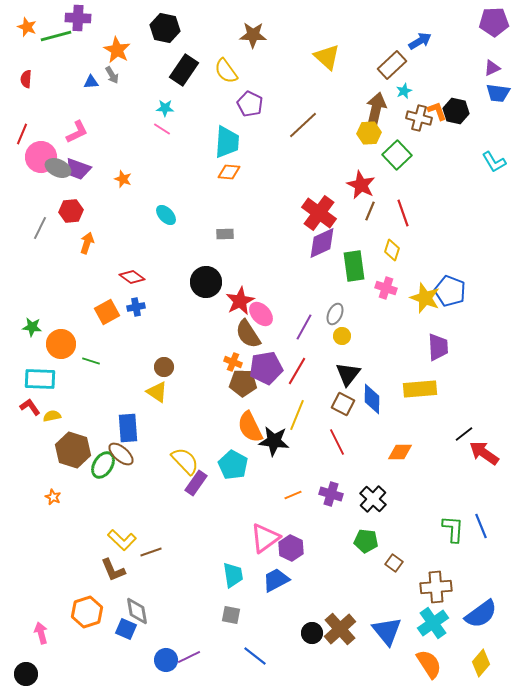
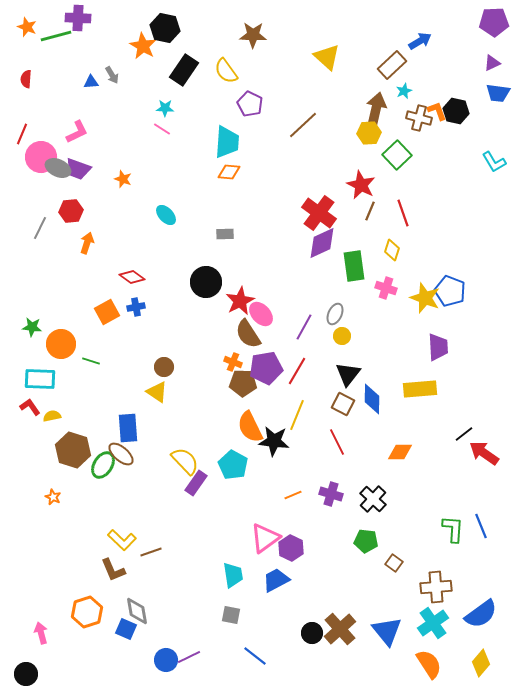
orange star at (117, 50): moved 26 px right, 4 px up
purple triangle at (492, 68): moved 5 px up
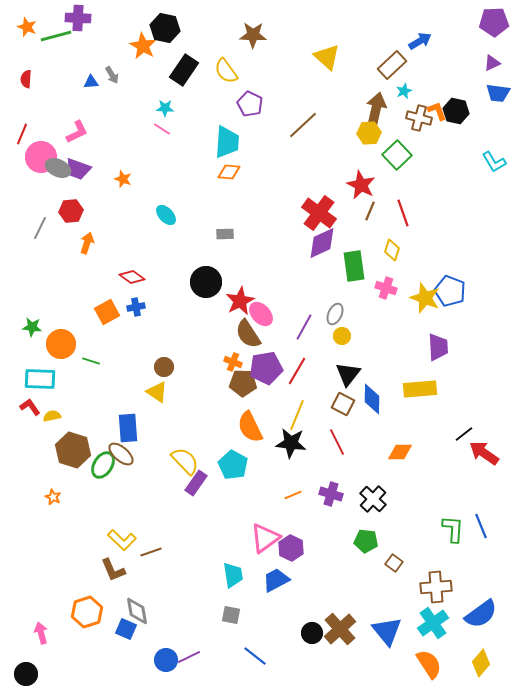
black star at (274, 441): moved 17 px right, 2 px down
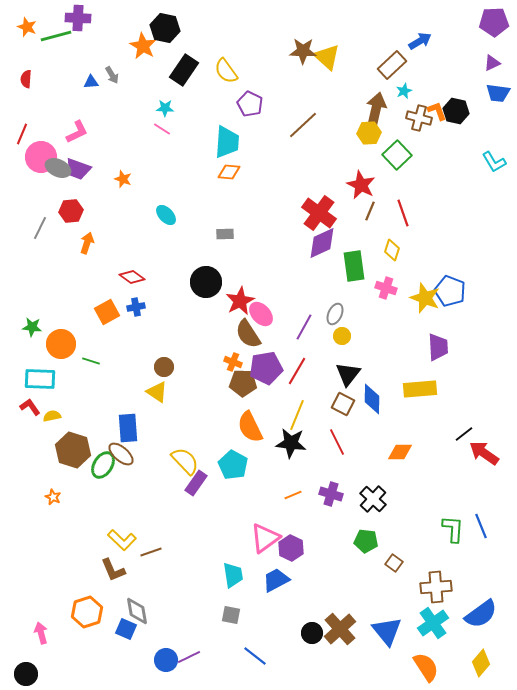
brown star at (253, 35): moved 50 px right, 16 px down
orange semicircle at (429, 664): moved 3 px left, 3 px down
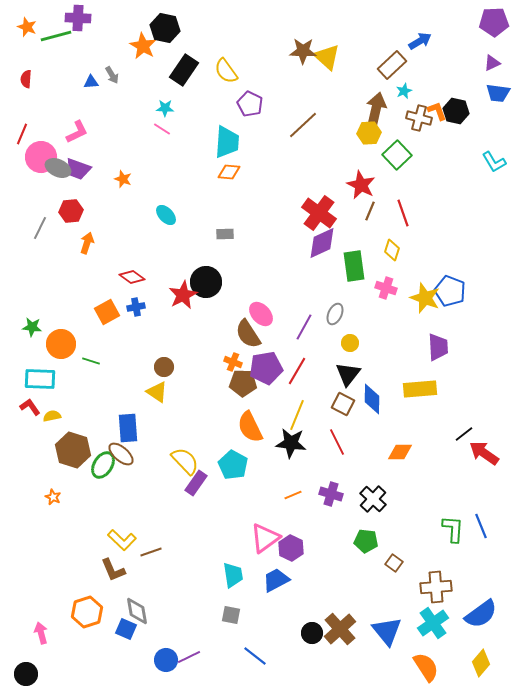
red star at (240, 301): moved 57 px left, 6 px up
yellow circle at (342, 336): moved 8 px right, 7 px down
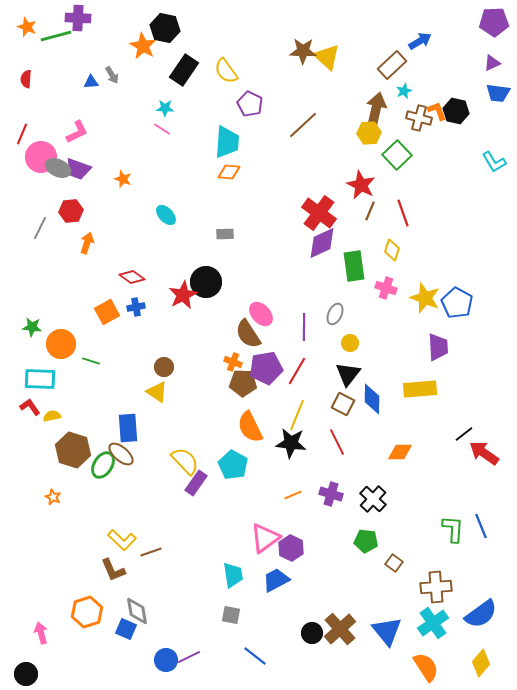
blue pentagon at (450, 291): moved 7 px right, 12 px down; rotated 8 degrees clockwise
purple line at (304, 327): rotated 28 degrees counterclockwise
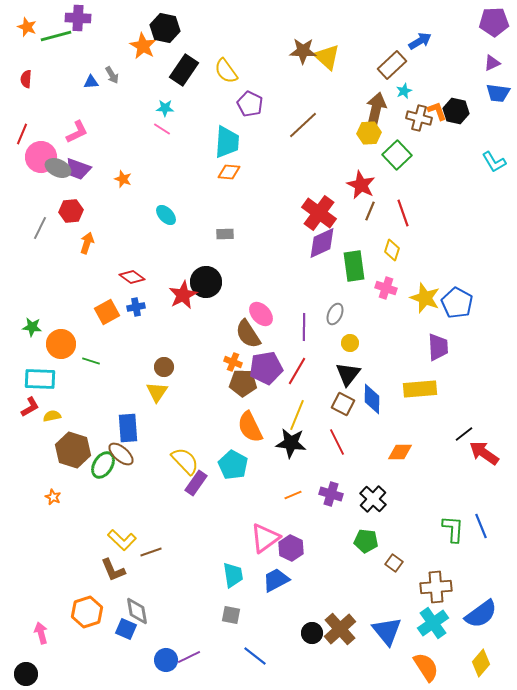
yellow triangle at (157, 392): rotated 30 degrees clockwise
red L-shape at (30, 407): rotated 95 degrees clockwise
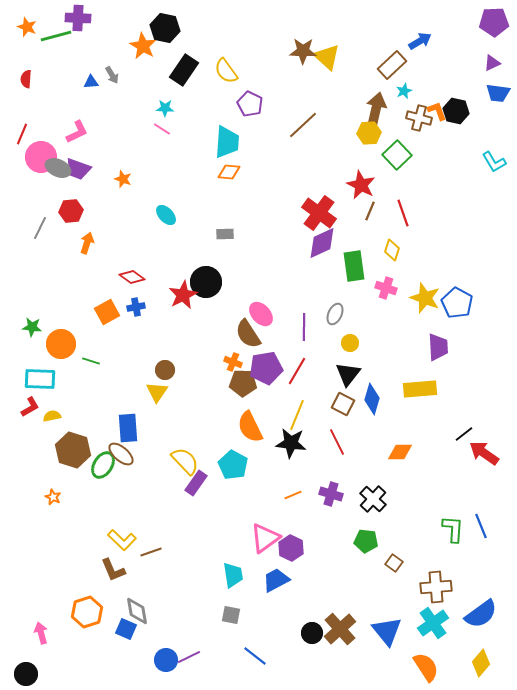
brown circle at (164, 367): moved 1 px right, 3 px down
blue diamond at (372, 399): rotated 16 degrees clockwise
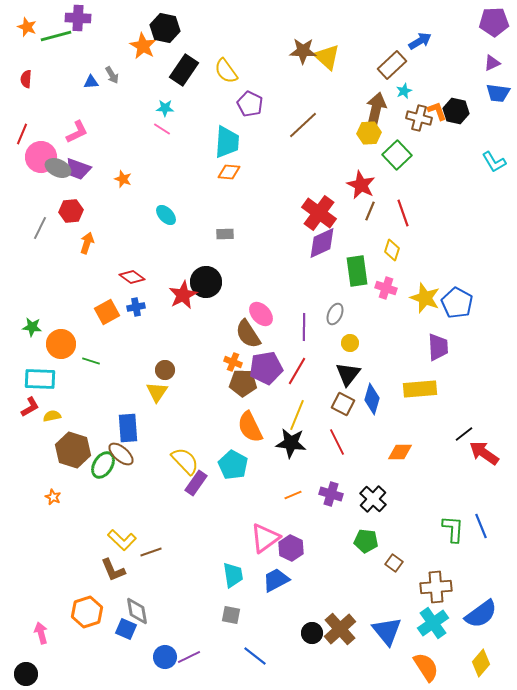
green rectangle at (354, 266): moved 3 px right, 5 px down
blue circle at (166, 660): moved 1 px left, 3 px up
